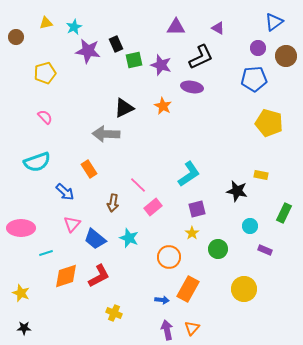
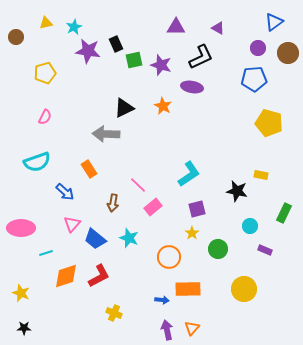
brown circle at (286, 56): moved 2 px right, 3 px up
pink semicircle at (45, 117): rotated 70 degrees clockwise
orange rectangle at (188, 289): rotated 60 degrees clockwise
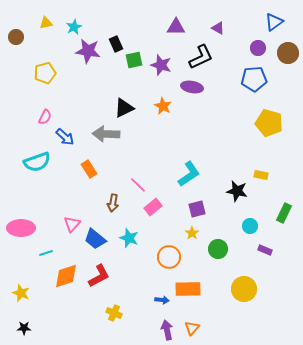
blue arrow at (65, 192): moved 55 px up
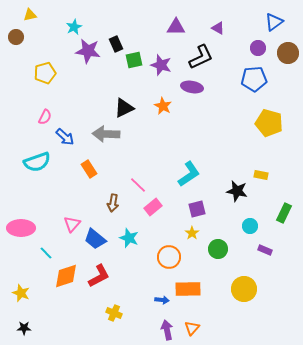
yellow triangle at (46, 23): moved 16 px left, 8 px up
cyan line at (46, 253): rotated 64 degrees clockwise
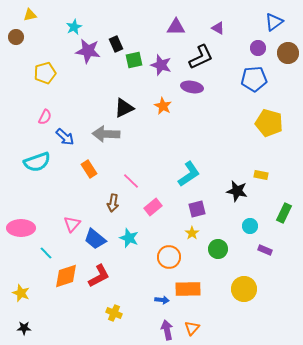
pink line at (138, 185): moved 7 px left, 4 px up
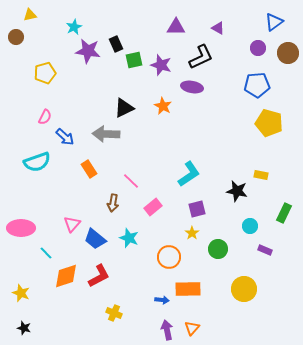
blue pentagon at (254, 79): moved 3 px right, 6 px down
black star at (24, 328): rotated 16 degrees clockwise
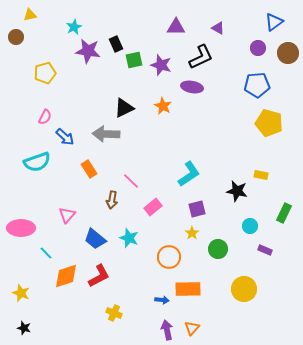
brown arrow at (113, 203): moved 1 px left, 3 px up
pink triangle at (72, 224): moved 5 px left, 9 px up
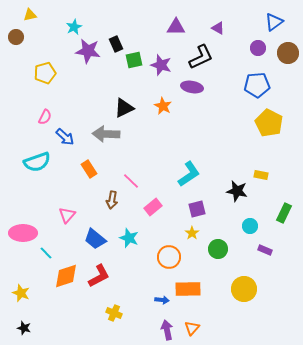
yellow pentagon at (269, 123): rotated 12 degrees clockwise
pink ellipse at (21, 228): moved 2 px right, 5 px down
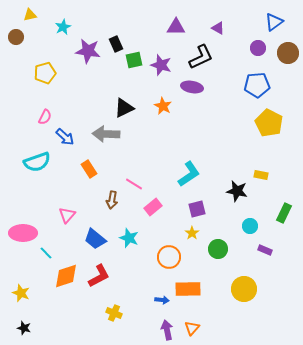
cyan star at (74, 27): moved 11 px left
pink line at (131, 181): moved 3 px right, 3 px down; rotated 12 degrees counterclockwise
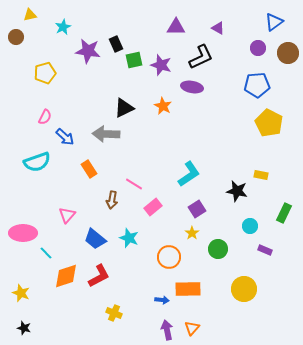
purple square at (197, 209): rotated 18 degrees counterclockwise
